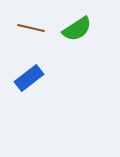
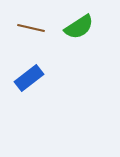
green semicircle: moved 2 px right, 2 px up
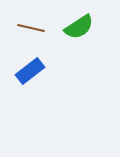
blue rectangle: moved 1 px right, 7 px up
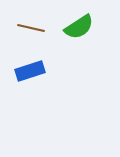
blue rectangle: rotated 20 degrees clockwise
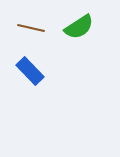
blue rectangle: rotated 64 degrees clockwise
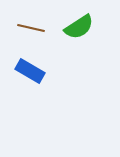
blue rectangle: rotated 16 degrees counterclockwise
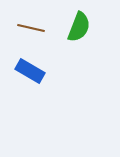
green semicircle: rotated 36 degrees counterclockwise
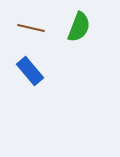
blue rectangle: rotated 20 degrees clockwise
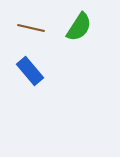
green semicircle: rotated 12 degrees clockwise
